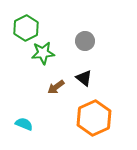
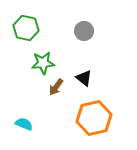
green hexagon: rotated 20 degrees counterclockwise
gray circle: moved 1 px left, 10 px up
green star: moved 10 px down
brown arrow: rotated 18 degrees counterclockwise
orange hexagon: rotated 12 degrees clockwise
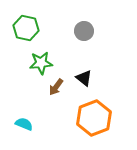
green star: moved 2 px left
orange hexagon: rotated 8 degrees counterclockwise
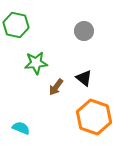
green hexagon: moved 10 px left, 3 px up
green star: moved 5 px left
orange hexagon: moved 1 px up; rotated 20 degrees counterclockwise
cyan semicircle: moved 3 px left, 4 px down
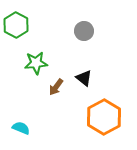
green hexagon: rotated 15 degrees clockwise
orange hexagon: moved 10 px right; rotated 12 degrees clockwise
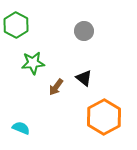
green star: moved 3 px left
